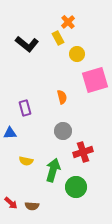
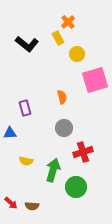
gray circle: moved 1 px right, 3 px up
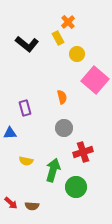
pink square: rotated 32 degrees counterclockwise
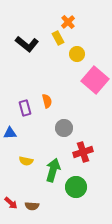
orange semicircle: moved 15 px left, 4 px down
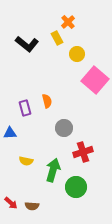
yellow rectangle: moved 1 px left
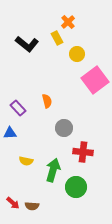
pink square: rotated 12 degrees clockwise
purple rectangle: moved 7 px left; rotated 28 degrees counterclockwise
red cross: rotated 24 degrees clockwise
red arrow: moved 2 px right
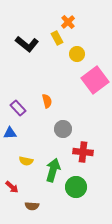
gray circle: moved 1 px left, 1 px down
red arrow: moved 1 px left, 16 px up
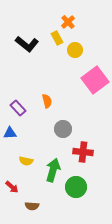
yellow circle: moved 2 px left, 4 px up
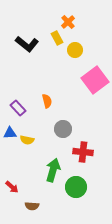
yellow semicircle: moved 1 px right, 21 px up
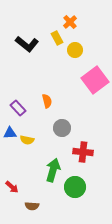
orange cross: moved 2 px right
gray circle: moved 1 px left, 1 px up
green circle: moved 1 px left
